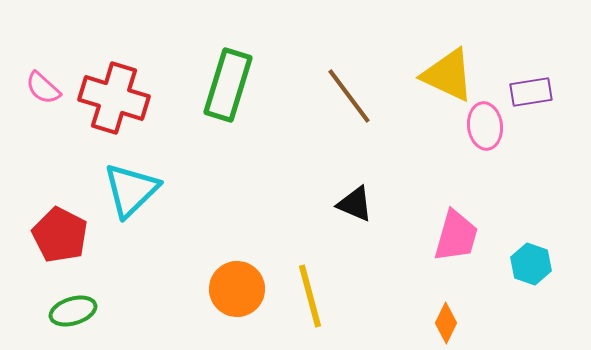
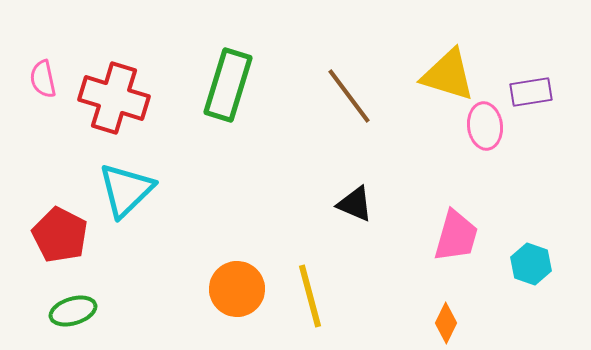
yellow triangle: rotated 8 degrees counterclockwise
pink semicircle: moved 9 px up; rotated 36 degrees clockwise
cyan triangle: moved 5 px left
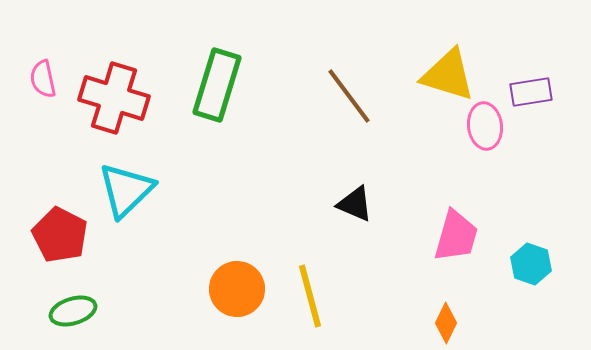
green rectangle: moved 11 px left
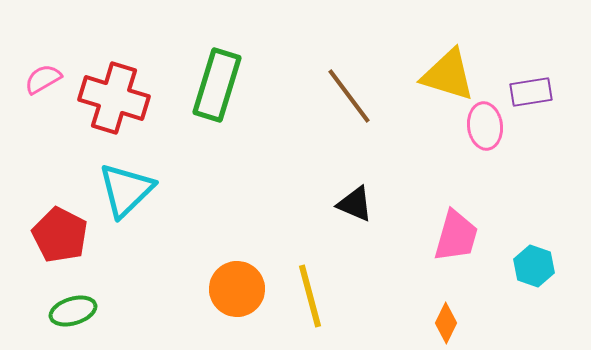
pink semicircle: rotated 72 degrees clockwise
cyan hexagon: moved 3 px right, 2 px down
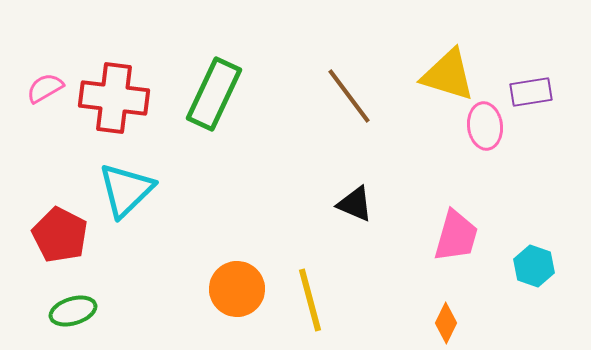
pink semicircle: moved 2 px right, 9 px down
green rectangle: moved 3 px left, 9 px down; rotated 8 degrees clockwise
red cross: rotated 10 degrees counterclockwise
yellow line: moved 4 px down
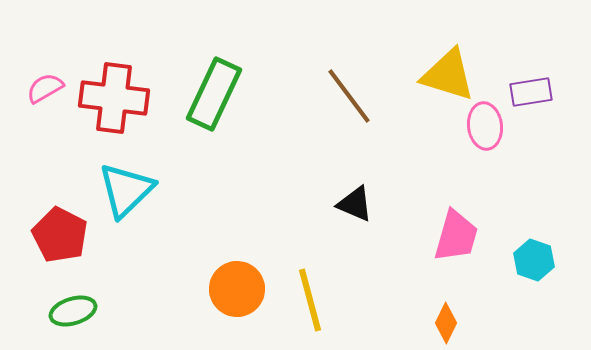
cyan hexagon: moved 6 px up
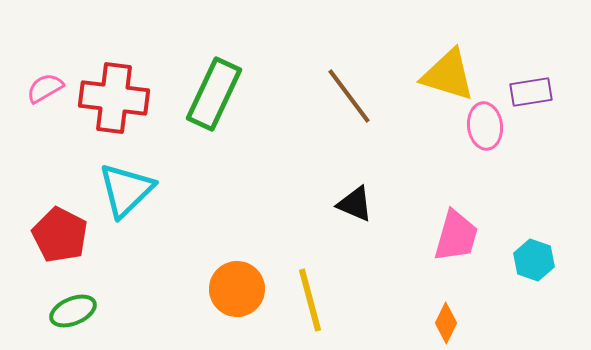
green ellipse: rotated 6 degrees counterclockwise
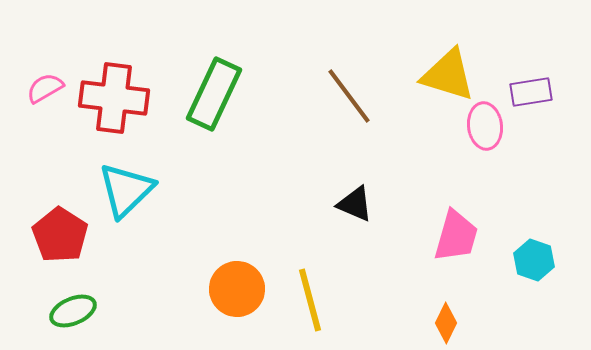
red pentagon: rotated 6 degrees clockwise
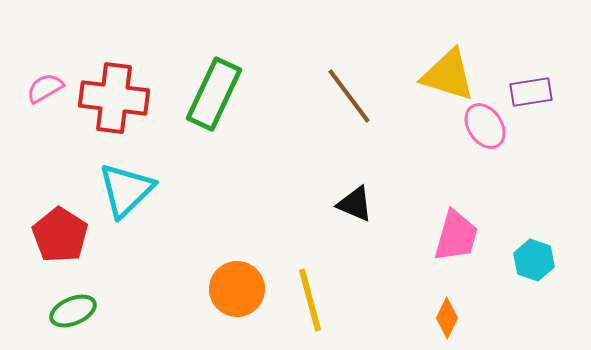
pink ellipse: rotated 27 degrees counterclockwise
orange diamond: moved 1 px right, 5 px up
